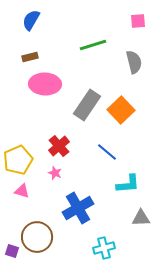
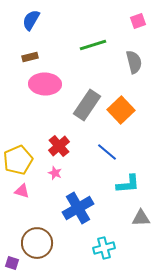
pink square: rotated 14 degrees counterclockwise
brown circle: moved 6 px down
purple square: moved 12 px down
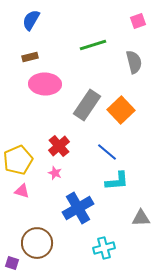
cyan L-shape: moved 11 px left, 3 px up
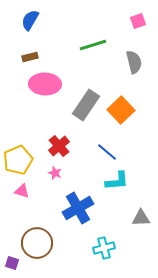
blue semicircle: moved 1 px left
gray rectangle: moved 1 px left
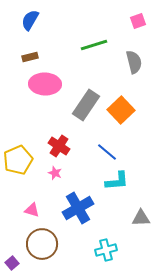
green line: moved 1 px right
red cross: rotated 15 degrees counterclockwise
pink triangle: moved 10 px right, 19 px down
brown circle: moved 5 px right, 1 px down
cyan cross: moved 2 px right, 2 px down
purple square: rotated 32 degrees clockwise
